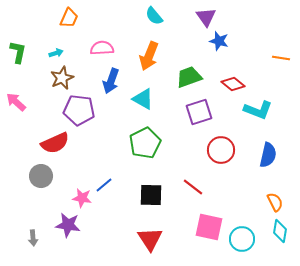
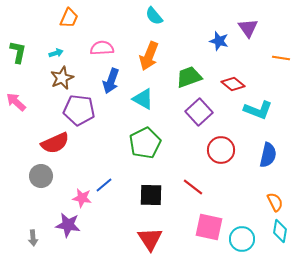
purple triangle: moved 42 px right, 11 px down
purple square: rotated 24 degrees counterclockwise
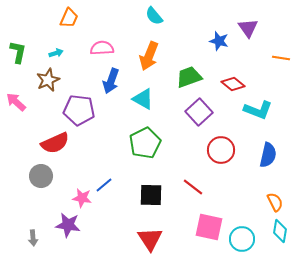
brown star: moved 14 px left, 2 px down
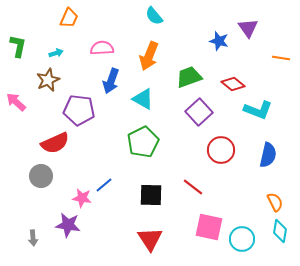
green L-shape: moved 6 px up
green pentagon: moved 2 px left, 1 px up
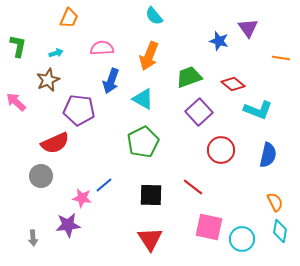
purple star: rotated 15 degrees counterclockwise
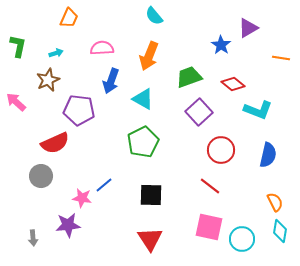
purple triangle: rotated 35 degrees clockwise
blue star: moved 2 px right, 4 px down; rotated 18 degrees clockwise
red line: moved 17 px right, 1 px up
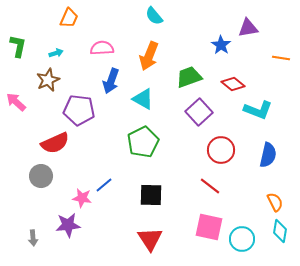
purple triangle: rotated 20 degrees clockwise
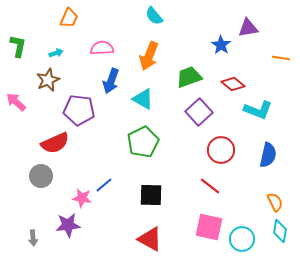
red triangle: rotated 28 degrees counterclockwise
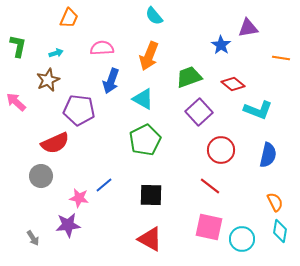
green pentagon: moved 2 px right, 2 px up
pink star: moved 3 px left
gray arrow: rotated 28 degrees counterclockwise
